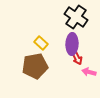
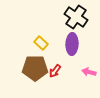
red arrow: moved 22 px left, 13 px down; rotated 64 degrees clockwise
brown pentagon: moved 2 px down; rotated 10 degrees clockwise
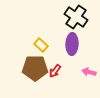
yellow rectangle: moved 2 px down
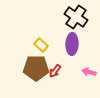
brown pentagon: moved 1 px right
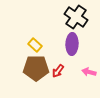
yellow rectangle: moved 6 px left
red arrow: moved 3 px right
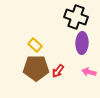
black cross: rotated 15 degrees counterclockwise
purple ellipse: moved 10 px right, 1 px up
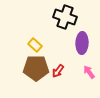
black cross: moved 11 px left
pink arrow: rotated 40 degrees clockwise
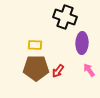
yellow rectangle: rotated 40 degrees counterclockwise
pink arrow: moved 2 px up
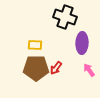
red arrow: moved 2 px left, 3 px up
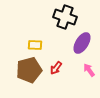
purple ellipse: rotated 30 degrees clockwise
brown pentagon: moved 7 px left, 2 px down; rotated 15 degrees counterclockwise
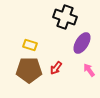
yellow rectangle: moved 5 px left; rotated 16 degrees clockwise
brown pentagon: rotated 15 degrees clockwise
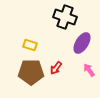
brown pentagon: moved 2 px right, 2 px down
